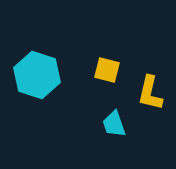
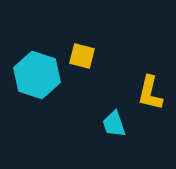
yellow square: moved 25 px left, 14 px up
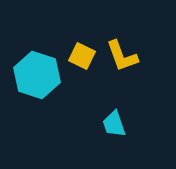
yellow square: rotated 12 degrees clockwise
yellow L-shape: moved 28 px left, 37 px up; rotated 33 degrees counterclockwise
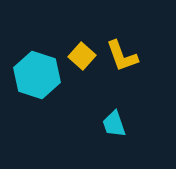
yellow square: rotated 16 degrees clockwise
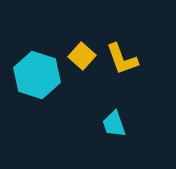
yellow L-shape: moved 3 px down
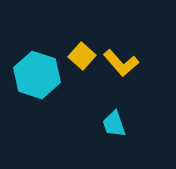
yellow L-shape: moved 1 px left, 4 px down; rotated 21 degrees counterclockwise
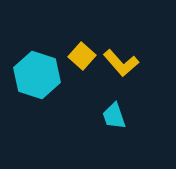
cyan trapezoid: moved 8 px up
